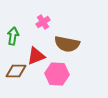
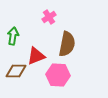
pink cross: moved 6 px right, 5 px up
brown semicircle: rotated 90 degrees counterclockwise
pink hexagon: moved 1 px right, 1 px down
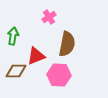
pink hexagon: moved 1 px right
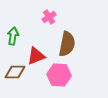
brown diamond: moved 1 px left, 1 px down
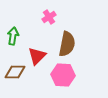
red triangle: moved 1 px right; rotated 24 degrees counterclockwise
pink hexagon: moved 4 px right
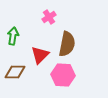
red triangle: moved 3 px right, 1 px up
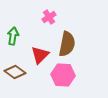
brown diamond: rotated 35 degrees clockwise
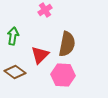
pink cross: moved 4 px left, 7 px up
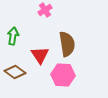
brown semicircle: rotated 20 degrees counterclockwise
red triangle: rotated 18 degrees counterclockwise
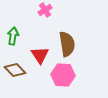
brown diamond: moved 2 px up; rotated 10 degrees clockwise
